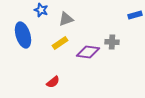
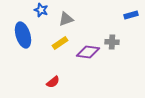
blue rectangle: moved 4 px left
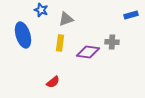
yellow rectangle: rotated 49 degrees counterclockwise
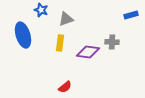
red semicircle: moved 12 px right, 5 px down
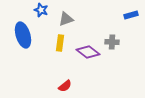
purple diamond: rotated 30 degrees clockwise
red semicircle: moved 1 px up
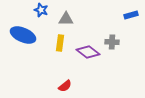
gray triangle: rotated 21 degrees clockwise
blue ellipse: rotated 50 degrees counterclockwise
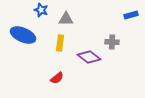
purple diamond: moved 1 px right, 5 px down
red semicircle: moved 8 px left, 8 px up
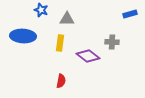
blue rectangle: moved 1 px left, 1 px up
gray triangle: moved 1 px right
blue ellipse: moved 1 px down; rotated 20 degrees counterclockwise
purple diamond: moved 1 px left, 1 px up
red semicircle: moved 4 px right, 3 px down; rotated 40 degrees counterclockwise
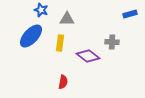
blue ellipse: moved 8 px right; rotated 50 degrees counterclockwise
red semicircle: moved 2 px right, 1 px down
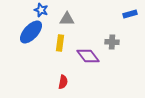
blue ellipse: moved 4 px up
purple diamond: rotated 15 degrees clockwise
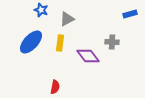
gray triangle: rotated 28 degrees counterclockwise
blue ellipse: moved 10 px down
red semicircle: moved 8 px left, 5 px down
